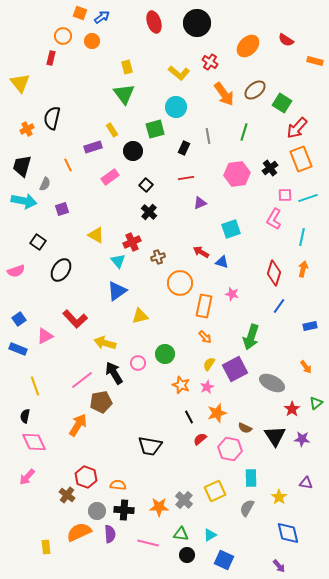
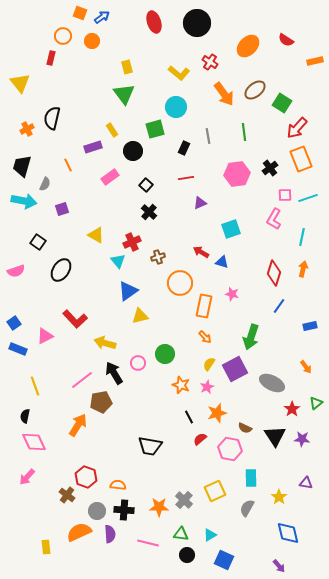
orange rectangle at (315, 61): rotated 28 degrees counterclockwise
green line at (244, 132): rotated 24 degrees counterclockwise
blue triangle at (117, 291): moved 11 px right
blue square at (19, 319): moved 5 px left, 4 px down
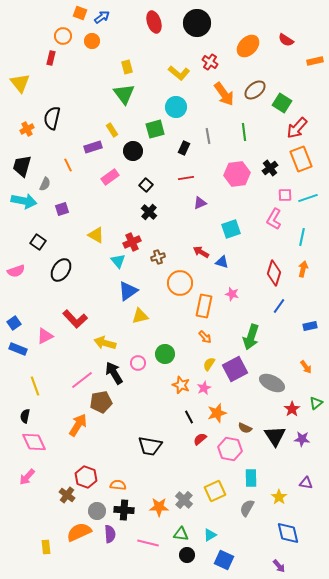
pink star at (207, 387): moved 3 px left, 1 px down
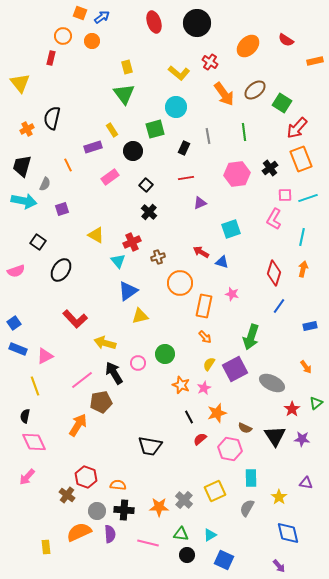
pink triangle at (45, 336): moved 20 px down
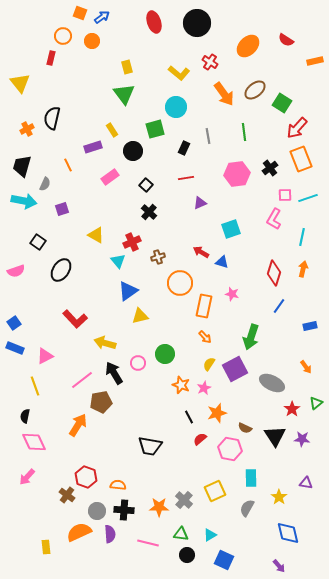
blue rectangle at (18, 349): moved 3 px left, 1 px up
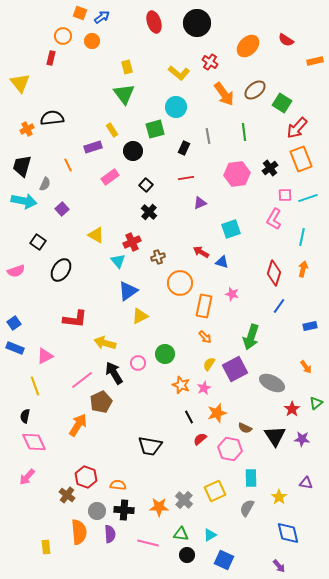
black semicircle at (52, 118): rotated 70 degrees clockwise
purple square at (62, 209): rotated 24 degrees counterclockwise
yellow triangle at (140, 316): rotated 12 degrees counterclockwise
red L-shape at (75, 319): rotated 40 degrees counterclockwise
brown pentagon at (101, 402): rotated 15 degrees counterclockwise
orange semicircle at (79, 532): rotated 110 degrees clockwise
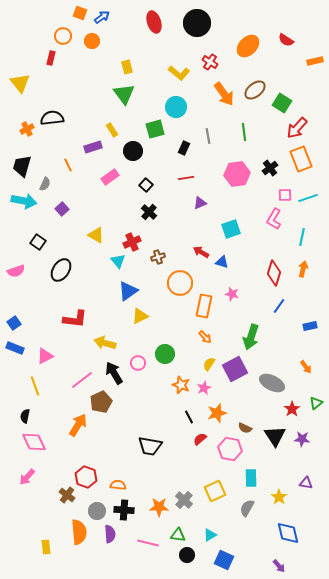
green triangle at (181, 534): moved 3 px left, 1 px down
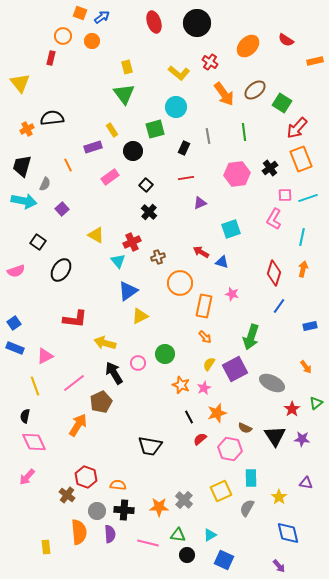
pink line at (82, 380): moved 8 px left, 3 px down
yellow square at (215, 491): moved 6 px right
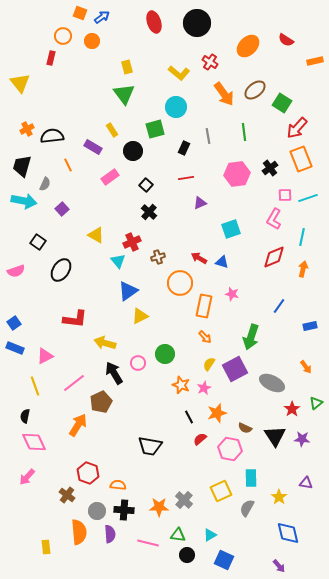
black semicircle at (52, 118): moved 18 px down
purple rectangle at (93, 147): rotated 48 degrees clockwise
red arrow at (201, 252): moved 2 px left, 6 px down
red diamond at (274, 273): moved 16 px up; rotated 50 degrees clockwise
red hexagon at (86, 477): moved 2 px right, 4 px up
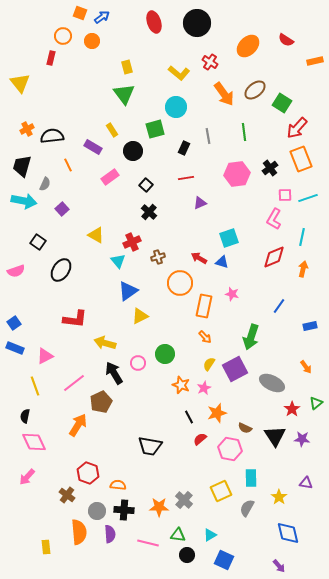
cyan square at (231, 229): moved 2 px left, 9 px down
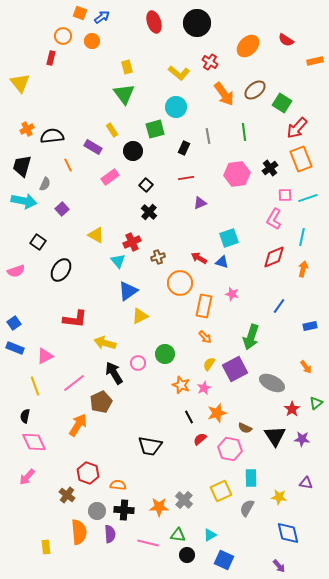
yellow star at (279, 497): rotated 28 degrees counterclockwise
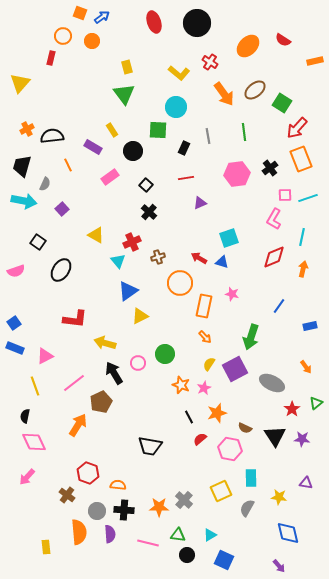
red semicircle at (286, 40): moved 3 px left
yellow triangle at (20, 83): rotated 20 degrees clockwise
green square at (155, 129): moved 3 px right, 1 px down; rotated 18 degrees clockwise
